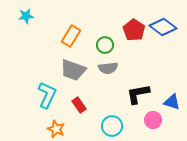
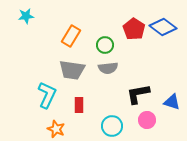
red pentagon: moved 1 px up
gray trapezoid: moved 1 px left; rotated 12 degrees counterclockwise
red rectangle: rotated 35 degrees clockwise
pink circle: moved 6 px left
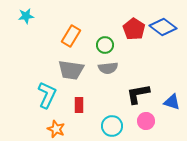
gray trapezoid: moved 1 px left
pink circle: moved 1 px left, 1 px down
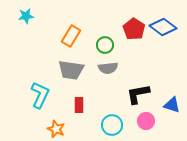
cyan L-shape: moved 7 px left
blue triangle: moved 3 px down
cyan circle: moved 1 px up
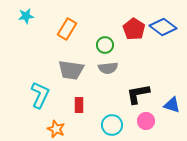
orange rectangle: moved 4 px left, 7 px up
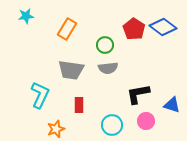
orange star: rotated 30 degrees clockwise
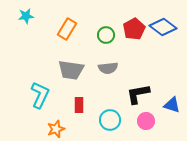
red pentagon: rotated 10 degrees clockwise
green circle: moved 1 px right, 10 px up
cyan circle: moved 2 px left, 5 px up
